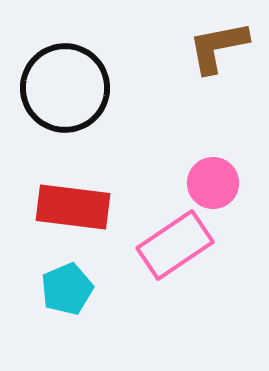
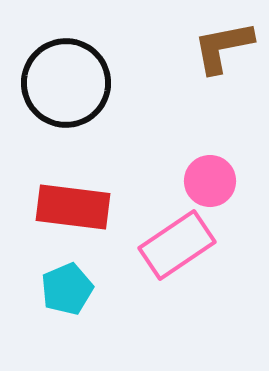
brown L-shape: moved 5 px right
black circle: moved 1 px right, 5 px up
pink circle: moved 3 px left, 2 px up
pink rectangle: moved 2 px right
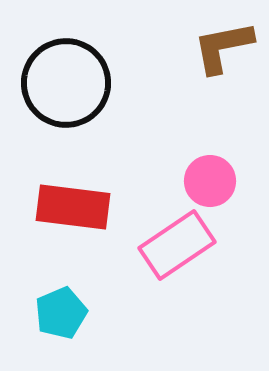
cyan pentagon: moved 6 px left, 24 px down
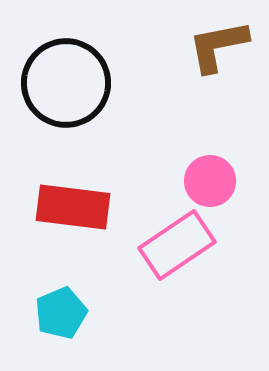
brown L-shape: moved 5 px left, 1 px up
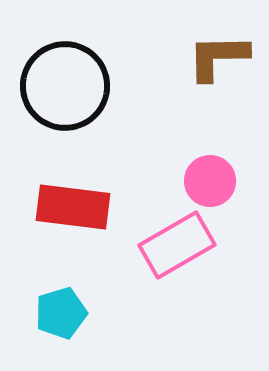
brown L-shape: moved 11 px down; rotated 10 degrees clockwise
black circle: moved 1 px left, 3 px down
pink rectangle: rotated 4 degrees clockwise
cyan pentagon: rotated 6 degrees clockwise
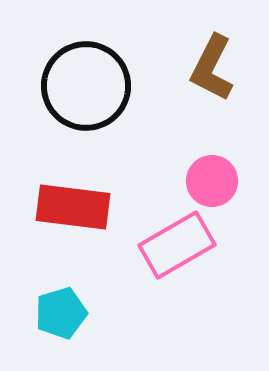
brown L-shape: moved 6 px left, 11 px down; rotated 62 degrees counterclockwise
black circle: moved 21 px right
pink circle: moved 2 px right
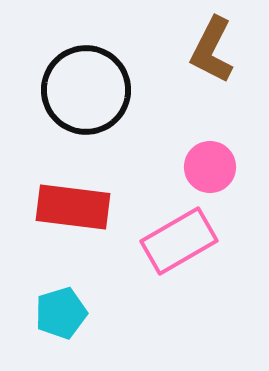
brown L-shape: moved 18 px up
black circle: moved 4 px down
pink circle: moved 2 px left, 14 px up
pink rectangle: moved 2 px right, 4 px up
